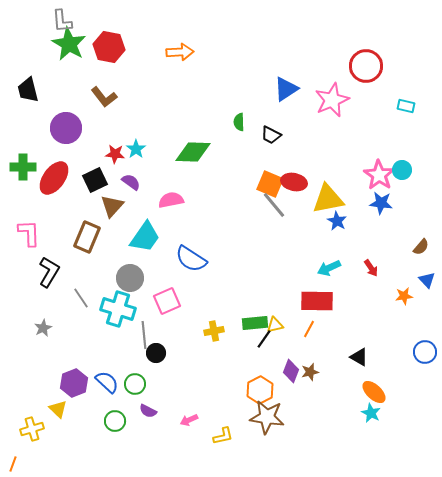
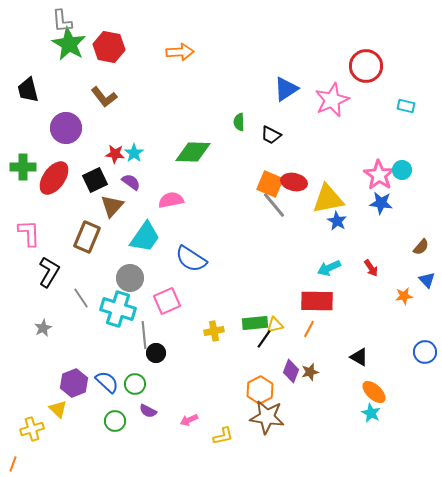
cyan star at (136, 149): moved 2 px left, 4 px down
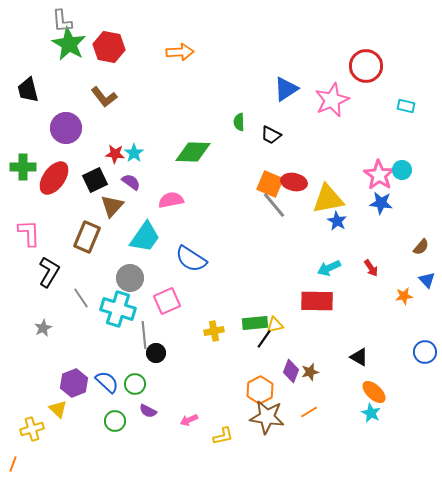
orange line at (309, 329): moved 83 px down; rotated 30 degrees clockwise
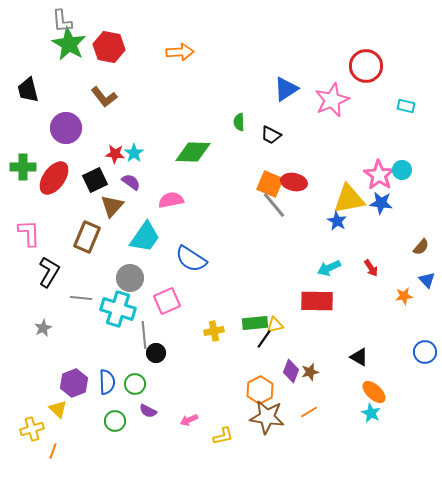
yellow triangle at (328, 199): moved 21 px right
gray line at (81, 298): rotated 50 degrees counterclockwise
blue semicircle at (107, 382): rotated 45 degrees clockwise
orange line at (13, 464): moved 40 px right, 13 px up
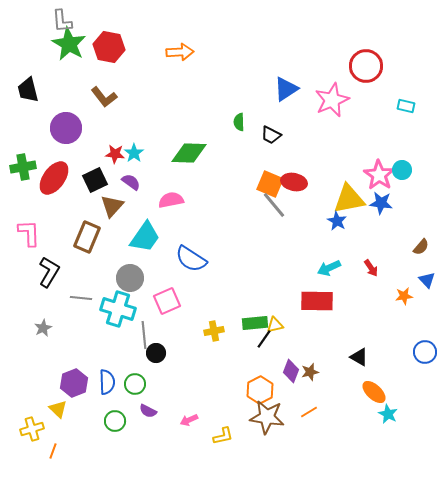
green diamond at (193, 152): moved 4 px left, 1 px down
green cross at (23, 167): rotated 10 degrees counterclockwise
cyan star at (371, 413): moved 17 px right, 1 px down
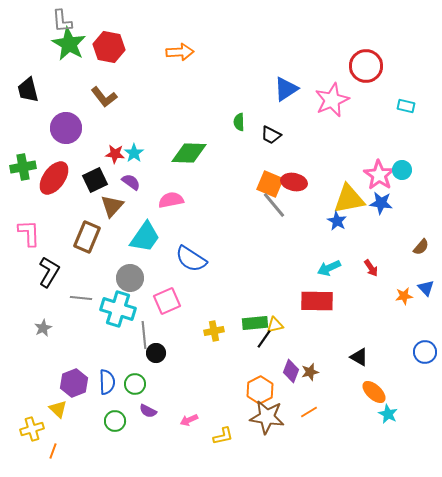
blue triangle at (427, 280): moved 1 px left, 8 px down
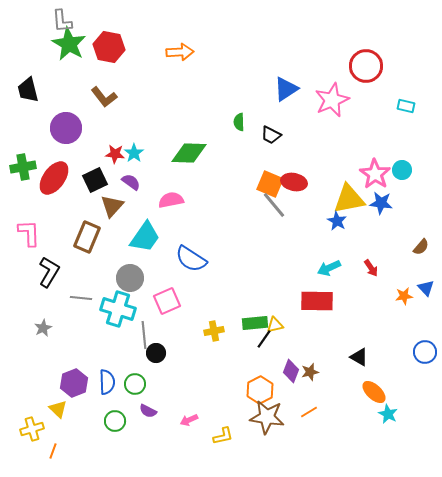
pink star at (379, 175): moved 4 px left, 1 px up
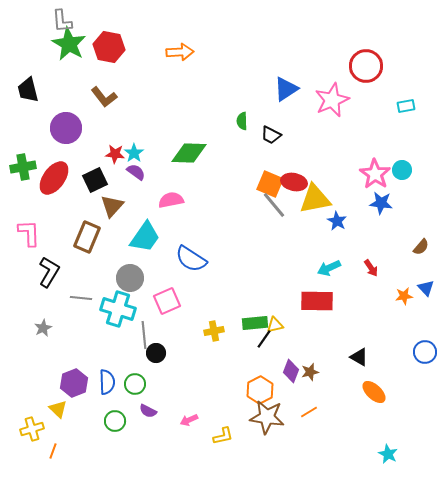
cyan rectangle at (406, 106): rotated 24 degrees counterclockwise
green semicircle at (239, 122): moved 3 px right, 1 px up
purple semicircle at (131, 182): moved 5 px right, 10 px up
yellow triangle at (349, 199): moved 34 px left
cyan star at (388, 414): moved 40 px down
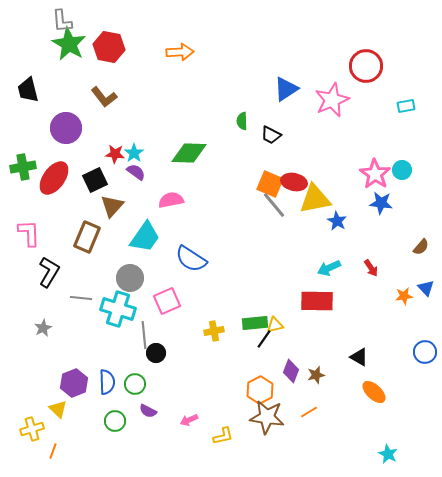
brown star at (310, 372): moved 6 px right, 3 px down
